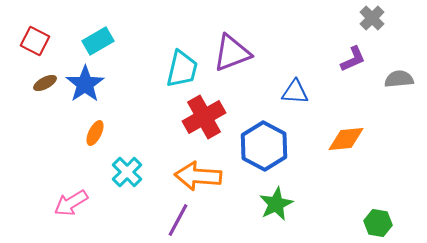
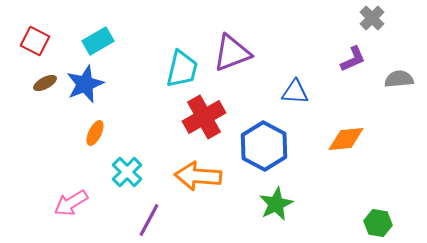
blue star: rotated 12 degrees clockwise
purple line: moved 29 px left
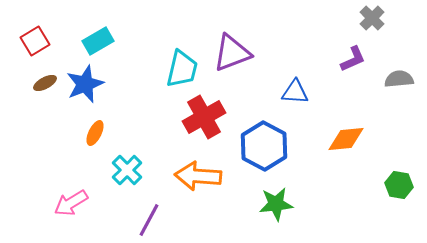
red square: rotated 32 degrees clockwise
cyan cross: moved 2 px up
green star: rotated 20 degrees clockwise
green hexagon: moved 21 px right, 38 px up
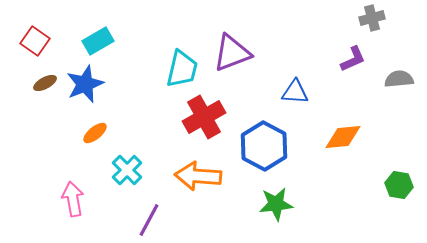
gray cross: rotated 30 degrees clockwise
red square: rotated 24 degrees counterclockwise
orange ellipse: rotated 25 degrees clockwise
orange diamond: moved 3 px left, 2 px up
pink arrow: moved 2 px right, 4 px up; rotated 112 degrees clockwise
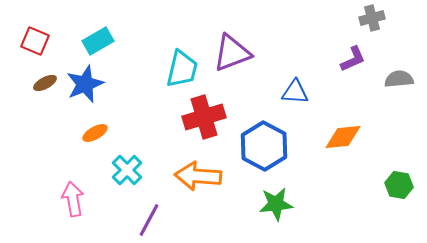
red square: rotated 12 degrees counterclockwise
red cross: rotated 12 degrees clockwise
orange ellipse: rotated 10 degrees clockwise
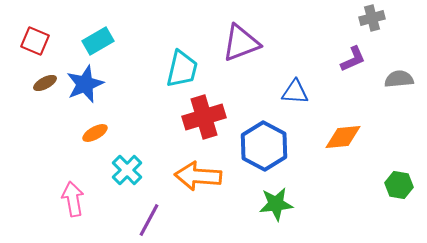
purple triangle: moved 9 px right, 10 px up
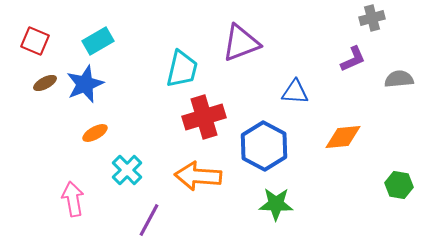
green star: rotated 8 degrees clockwise
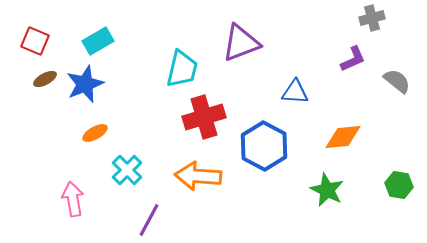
gray semicircle: moved 2 px left, 2 px down; rotated 44 degrees clockwise
brown ellipse: moved 4 px up
green star: moved 51 px right, 14 px up; rotated 24 degrees clockwise
